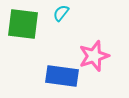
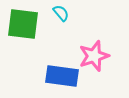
cyan semicircle: rotated 102 degrees clockwise
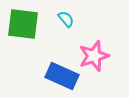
cyan semicircle: moved 5 px right, 6 px down
blue rectangle: rotated 16 degrees clockwise
